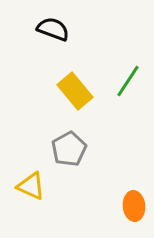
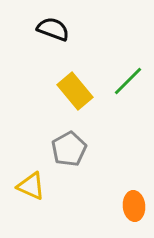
green line: rotated 12 degrees clockwise
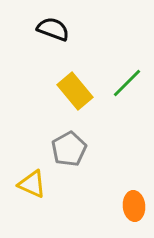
green line: moved 1 px left, 2 px down
yellow triangle: moved 1 px right, 2 px up
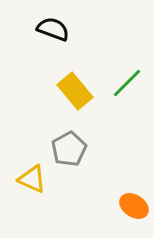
yellow triangle: moved 5 px up
orange ellipse: rotated 52 degrees counterclockwise
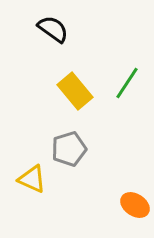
black semicircle: rotated 16 degrees clockwise
green line: rotated 12 degrees counterclockwise
gray pentagon: rotated 12 degrees clockwise
orange ellipse: moved 1 px right, 1 px up
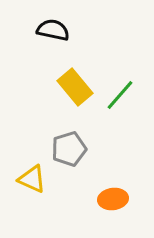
black semicircle: moved 1 px down; rotated 24 degrees counterclockwise
green line: moved 7 px left, 12 px down; rotated 8 degrees clockwise
yellow rectangle: moved 4 px up
orange ellipse: moved 22 px left, 6 px up; rotated 40 degrees counterclockwise
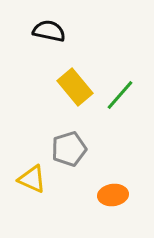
black semicircle: moved 4 px left, 1 px down
orange ellipse: moved 4 px up
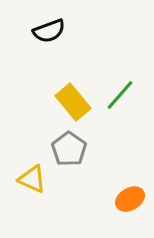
black semicircle: rotated 148 degrees clockwise
yellow rectangle: moved 2 px left, 15 px down
gray pentagon: rotated 20 degrees counterclockwise
orange ellipse: moved 17 px right, 4 px down; rotated 24 degrees counterclockwise
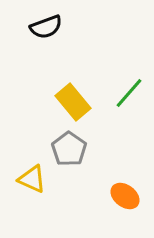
black semicircle: moved 3 px left, 4 px up
green line: moved 9 px right, 2 px up
orange ellipse: moved 5 px left, 3 px up; rotated 68 degrees clockwise
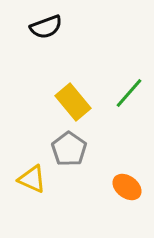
orange ellipse: moved 2 px right, 9 px up
